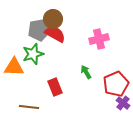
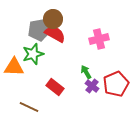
red rectangle: rotated 30 degrees counterclockwise
purple cross: moved 31 px left, 17 px up
brown line: rotated 18 degrees clockwise
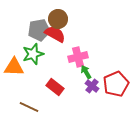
brown circle: moved 5 px right
pink cross: moved 21 px left, 18 px down
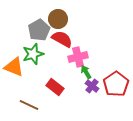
gray pentagon: rotated 20 degrees counterclockwise
red semicircle: moved 7 px right, 5 px down
orange triangle: rotated 20 degrees clockwise
red pentagon: rotated 10 degrees counterclockwise
brown line: moved 2 px up
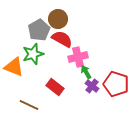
red pentagon: rotated 20 degrees counterclockwise
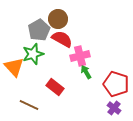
pink cross: moved 2 px right, 1 px up
orange triangle: rotated 25 degrees clockwise
purple cross: moved 22 px right, 22 px down
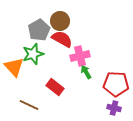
brown circle: moved 2 px right, 2 px down
red pentagon: rotated 15 degrees counterclockwise
purple cross: rotated 24 degrees counterclockwise
